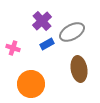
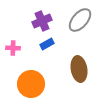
purple cross: rotated 18 degrees clockwise
gray ellipse: moved 8 px right, 12 px up; rotated 20 degrees counterclockwise
pink cross: rotated 16 degrees counterclockwise
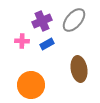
gray ellipse: moved 6 px left
pink cross: moved 9 px right, 7 px up
orange circle: moved 1 px down
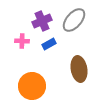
blue rectangle: moved 2 px right
orange circle: moved 1 px right, 1 px down
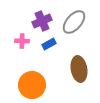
gray ellipse: moved 2 px down
orange circle: moved 1 px up
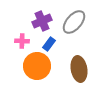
blue rectangle: rotated 24 degrees counterclockwise
orange circle: moved 5 px right, 19 px up
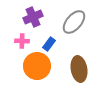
purple cross: moved 9 px left, 4 px up
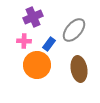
gray ellipse: moved 8 px down
pink cross: moved 2 px right
orange circle: moved 1 px up
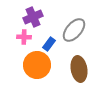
pink cross: moved 4 px up
